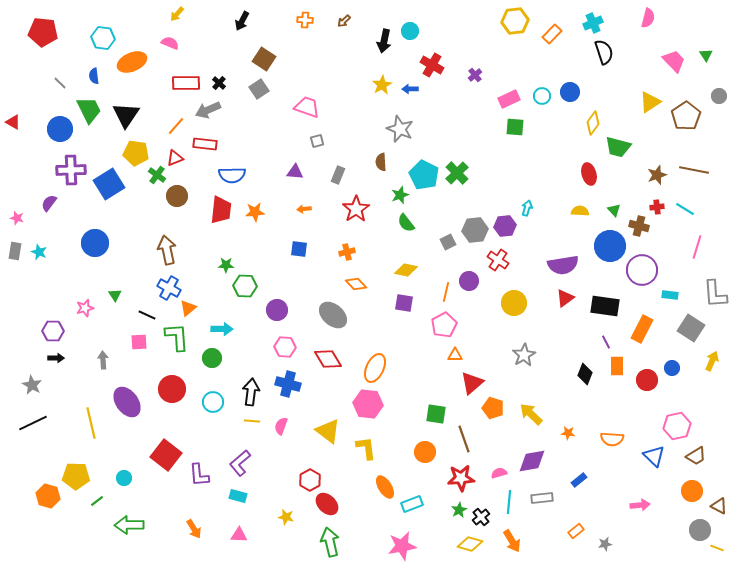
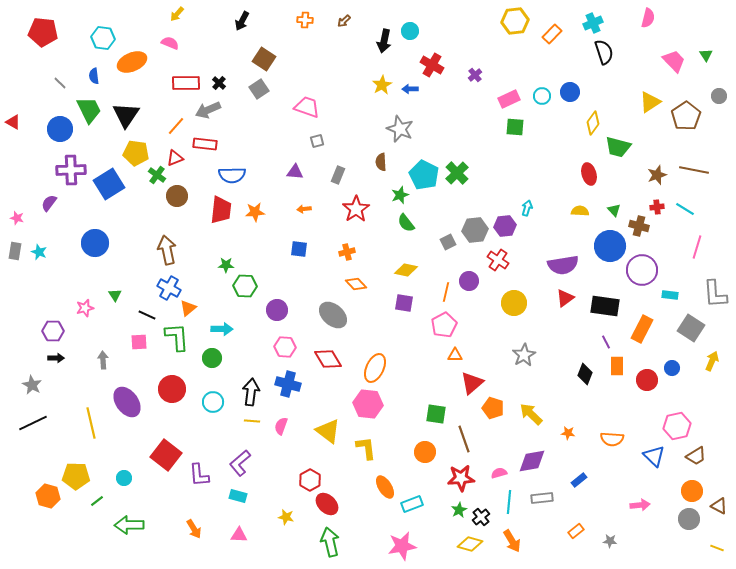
gray circle at (700, 530): moved 11 px left, 11 px up
gray star at (605, 544): moved 5 px right, 3 px up; rotated 16 degrees clockwise
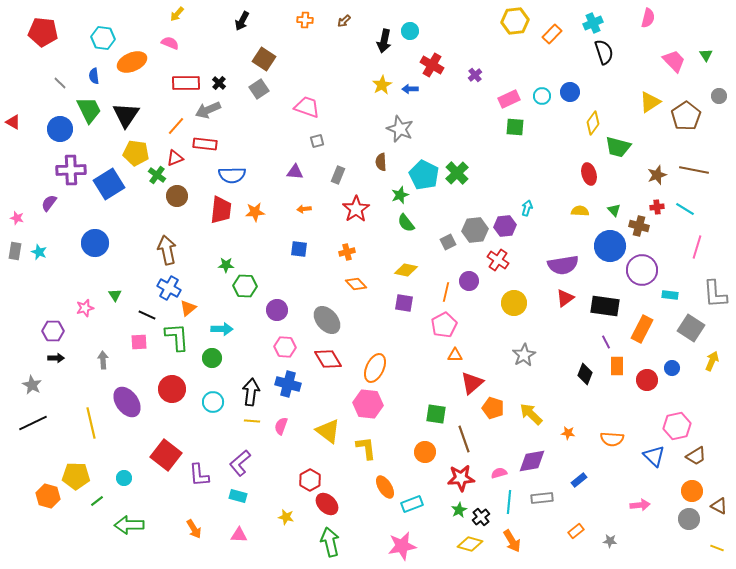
gray ellipse at (333, 315): moved 6 px left, 5 px down; rotated 8 degrees clockwise
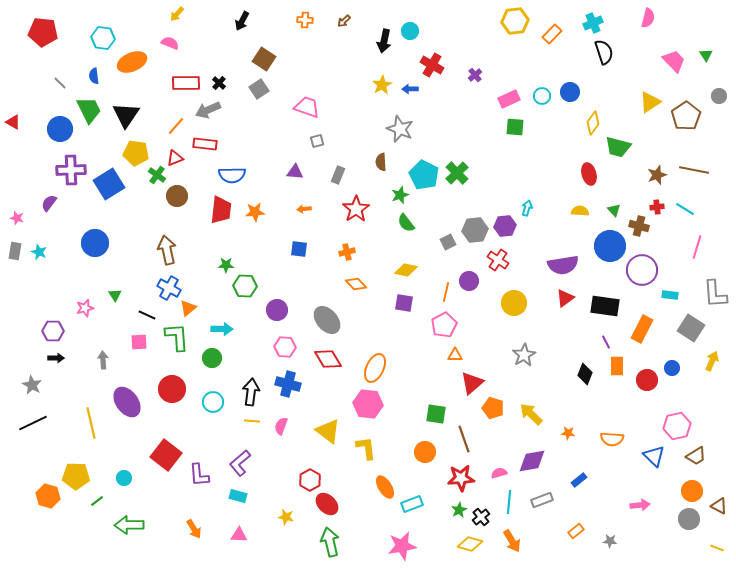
gray rectangle at (542, 498): moved 2 px down; rotated 15 degrees counterclockwise
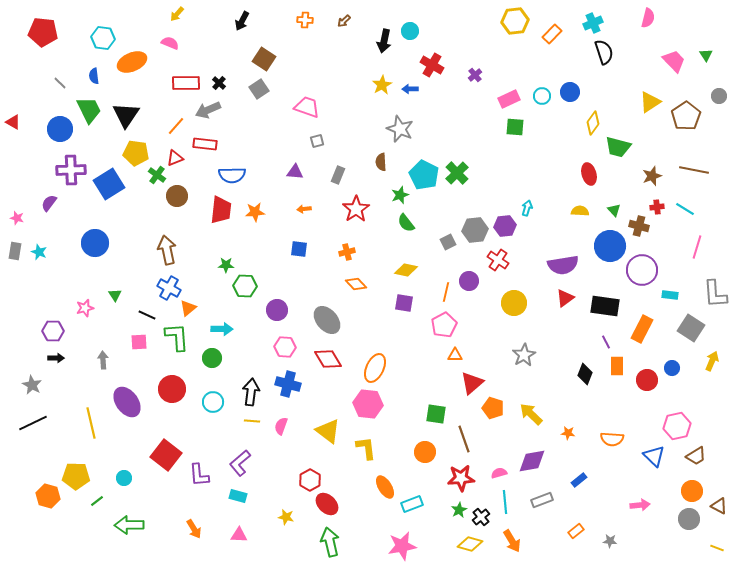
brown star at (657, 175): moved 5 px left, 1 px down
cyan line at (509, 502): moved 4 px left; rotated 10 degrees counterclockwise
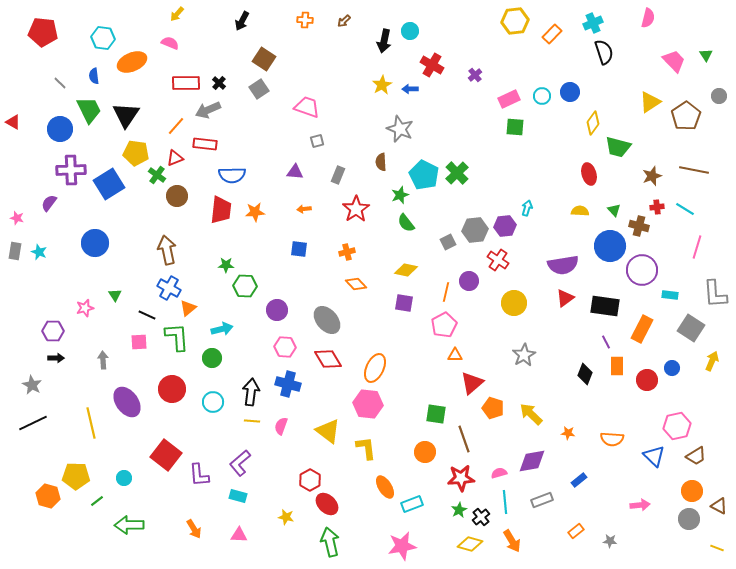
cyan arrow at (222, 329): rotated 15 degrees counterclockwise
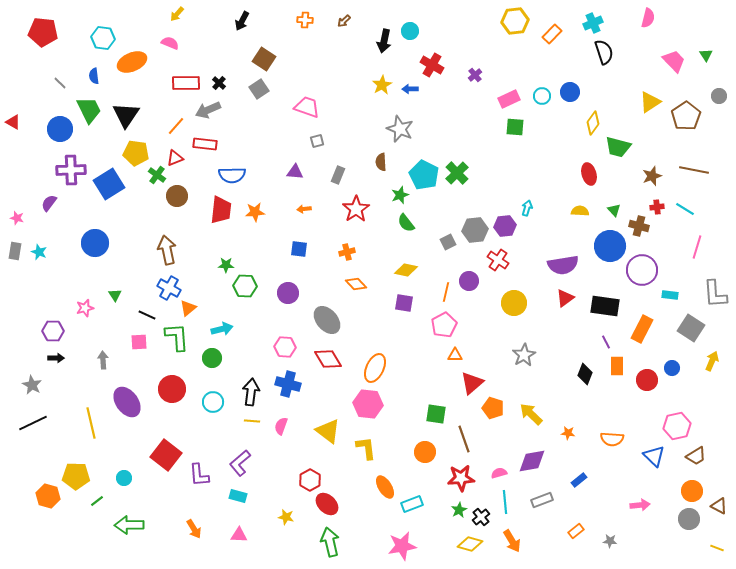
purple circle at (277, 310): moved 11 px right, 17 px up
